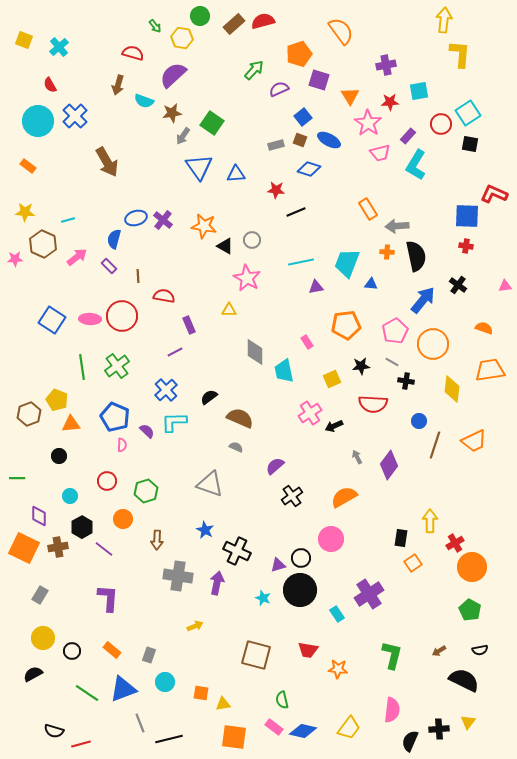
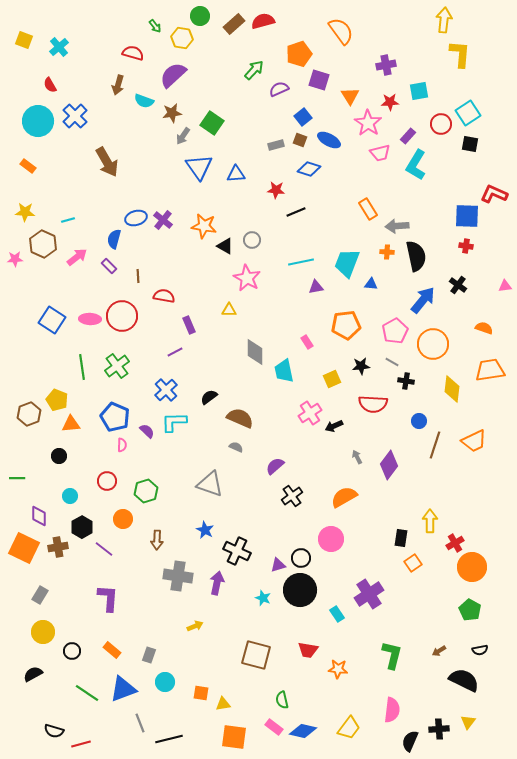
yellow circle at (43, 638): moved 6 px up
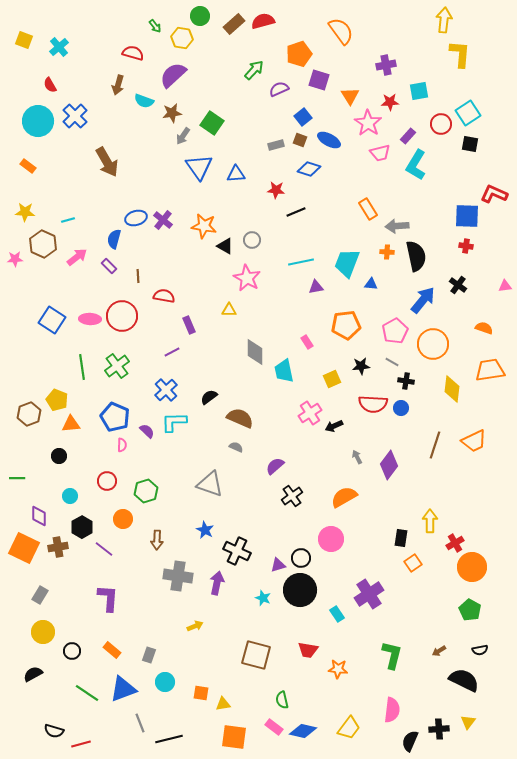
purple line at (175, 352): moved 3 px left
blue circle at (419, 421): moved 18 px left, 13 px up
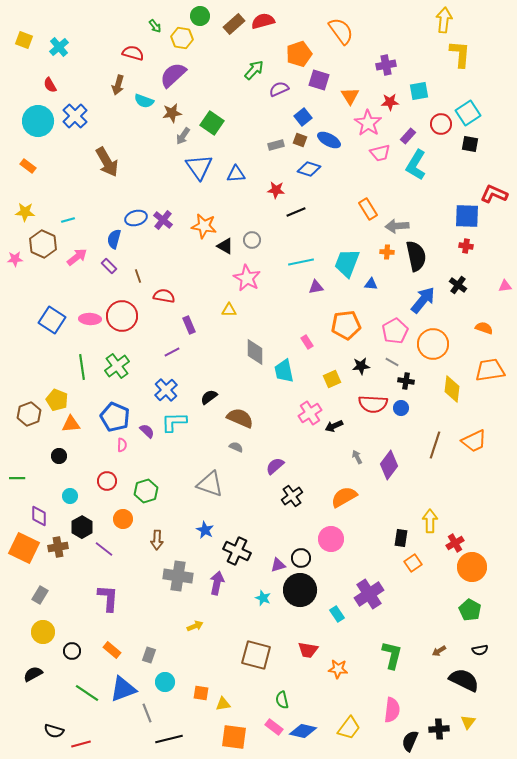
brown line at (138, 276): rotated 16 degrees counterclockwise
gray line at (140, 723): moved 7 px right, 10 px up
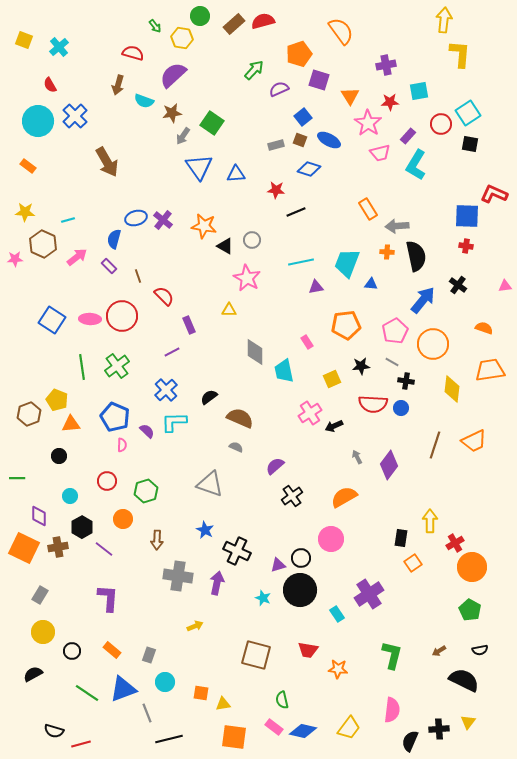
red semicircle at (164, 296): rotated 35 degrees clockwise
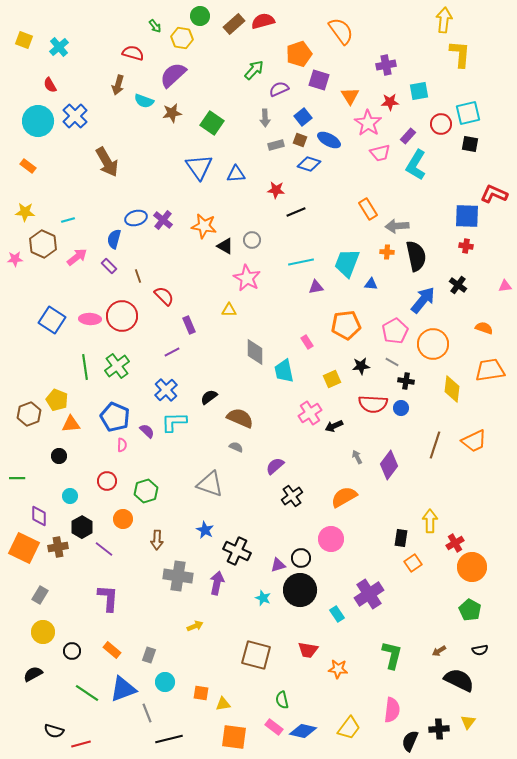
cyan square at (468, 113): rotated 20 degrees clockwise
gray arrow at (183, 136): moved 82 px right, 18 px up; rotated 36 degrees counterclockwise
blue diamond at (309, 169): moved 5 px up
green line at (82, 367): moved 3 px right
black semicircle at (464, 680): moved 5 px left
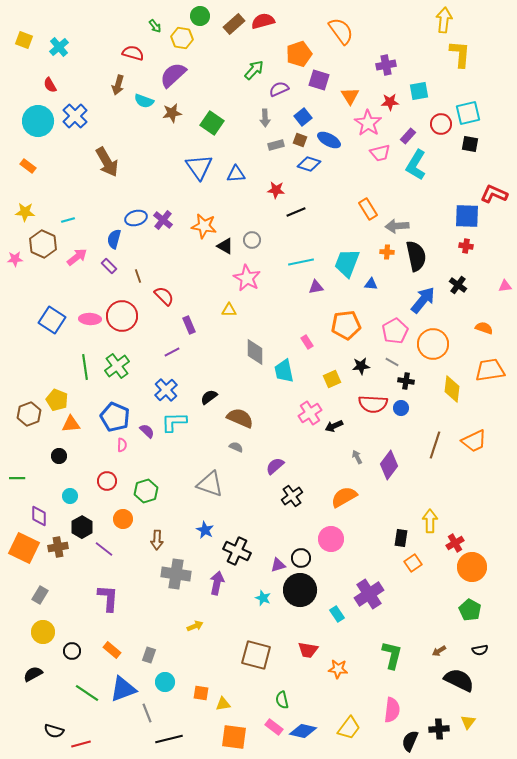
gray cross at (178, 576): moved 2 px left, 2 px up
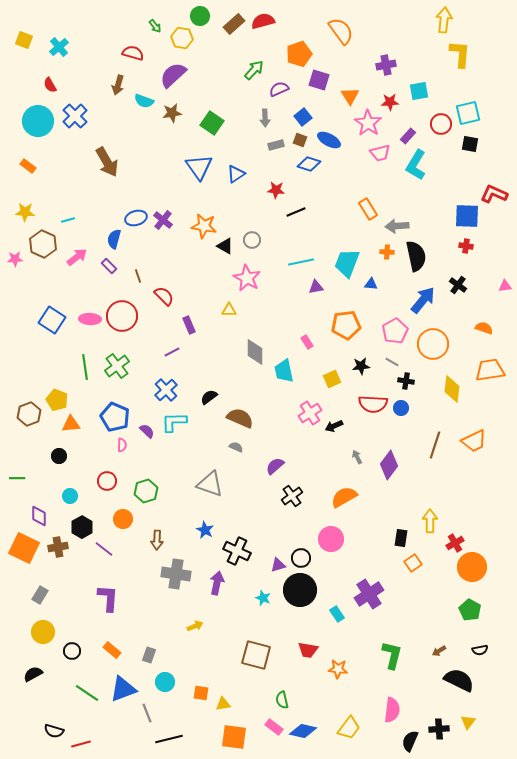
blue triangle at (236, 174): rotated 30 degrees counterclockwise
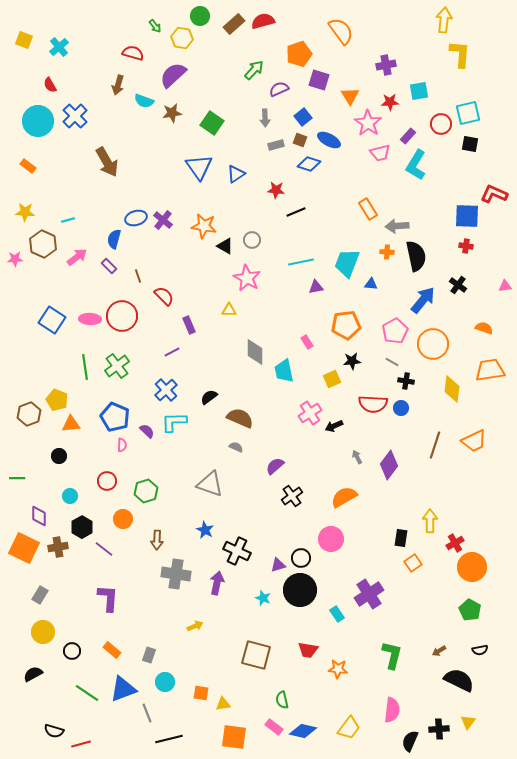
black star at (361, 366): moved 9 px left, 5 px up
